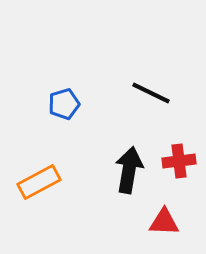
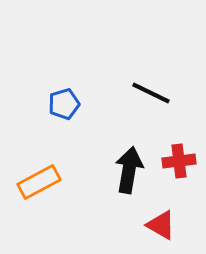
red triangle: moved 3 px left, 3 px down; rotated 28 degrees clockwise
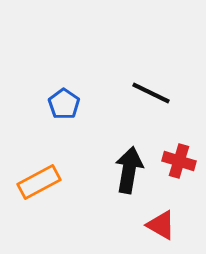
blue pentagon: rotated 20 degrees counterclockwise
red cross: rotated 24 degrees clockwise
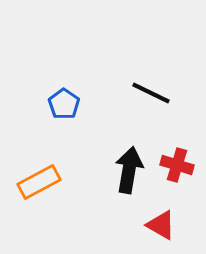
red cross: moved 2 px left, 4 px down
